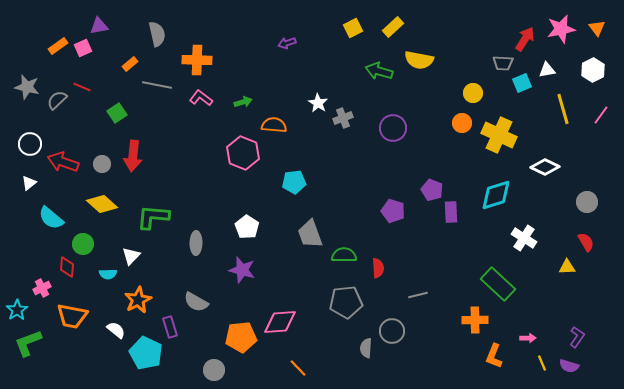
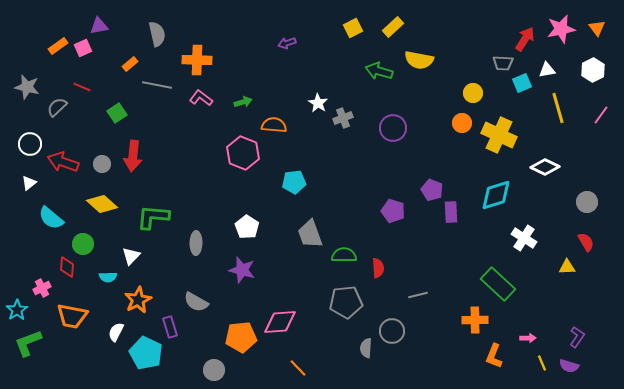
gray semicircle at (57, 100): moved 7 px down
yellow line at (563, 109): moved 5 px left, 1 px up
cyan semicircle at (108, 274): moved 3 px down
white semicircle at (116, 330): moved 2 px down; rotated 102 degrees counterclockwise
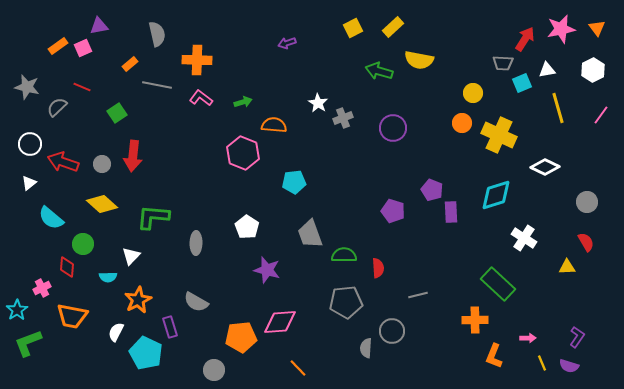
purple star at (242, 270): moved 25 px right
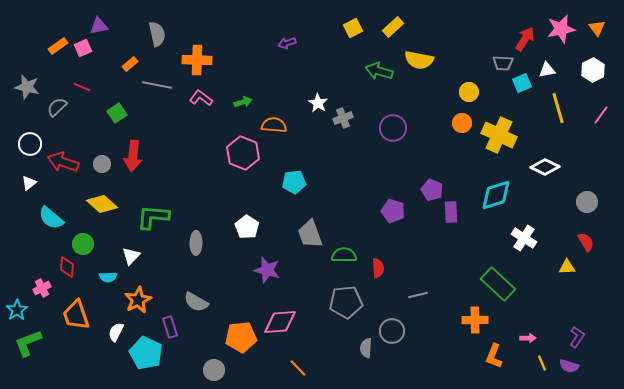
yellow circle at (473, 93): moved 4 px left, 1 px up
orange trapezoid at (72, 316): moved 4 px right, 1 px up; rotated 60 degrees clockwise
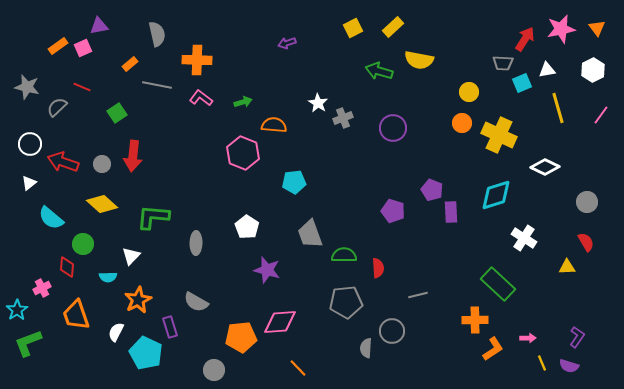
orange L-shape at (494, 356): moved 1 px left, 7 px up; rotated 145 degrees counterclockwise
